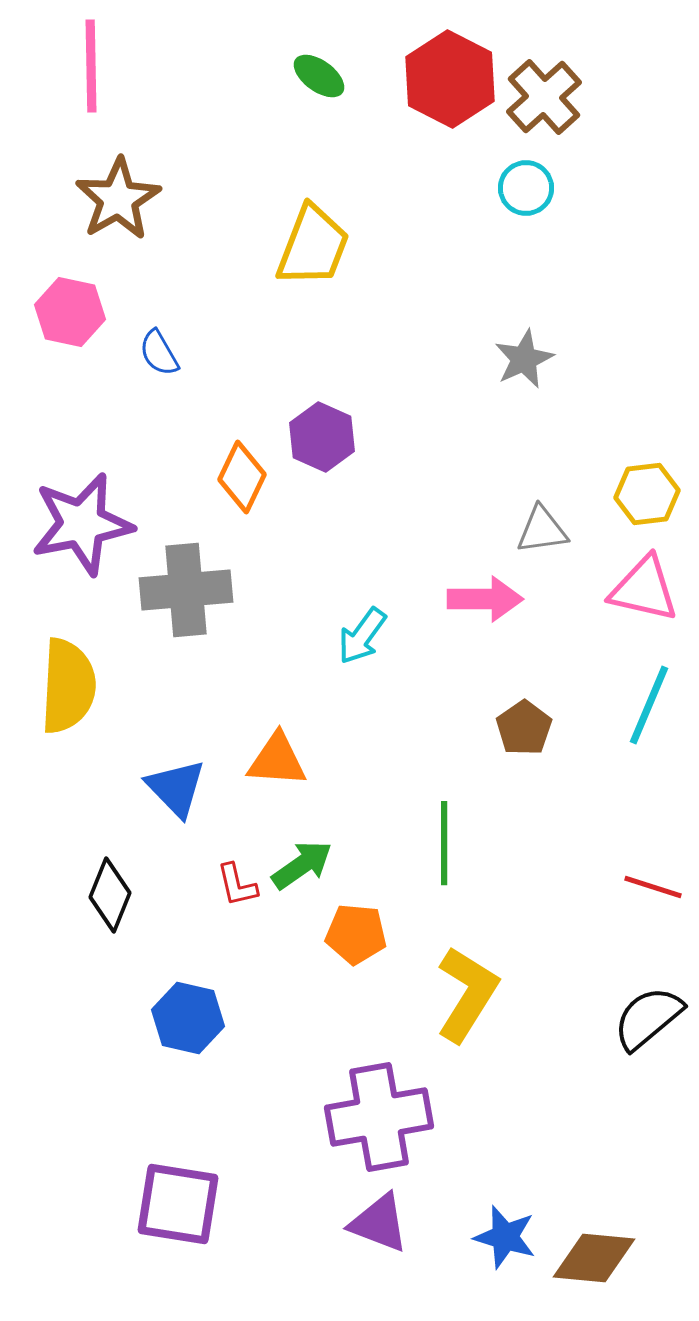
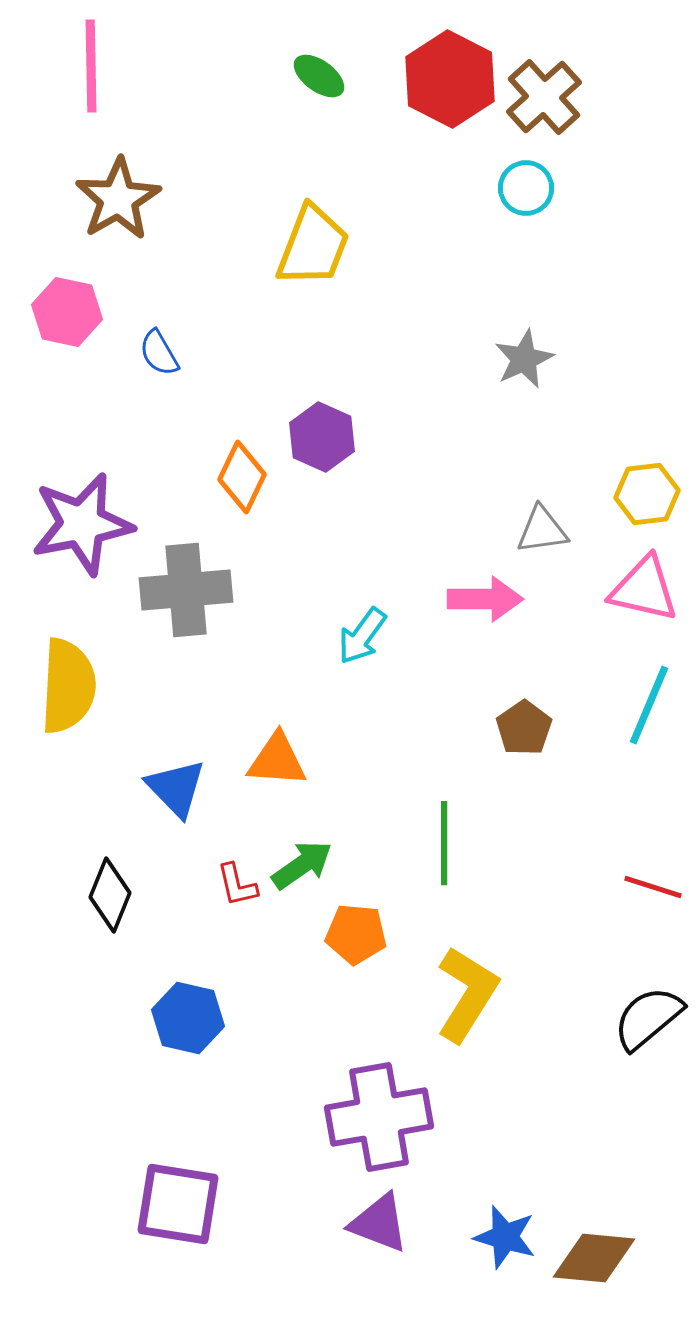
pink hexagon: moved 3 px left
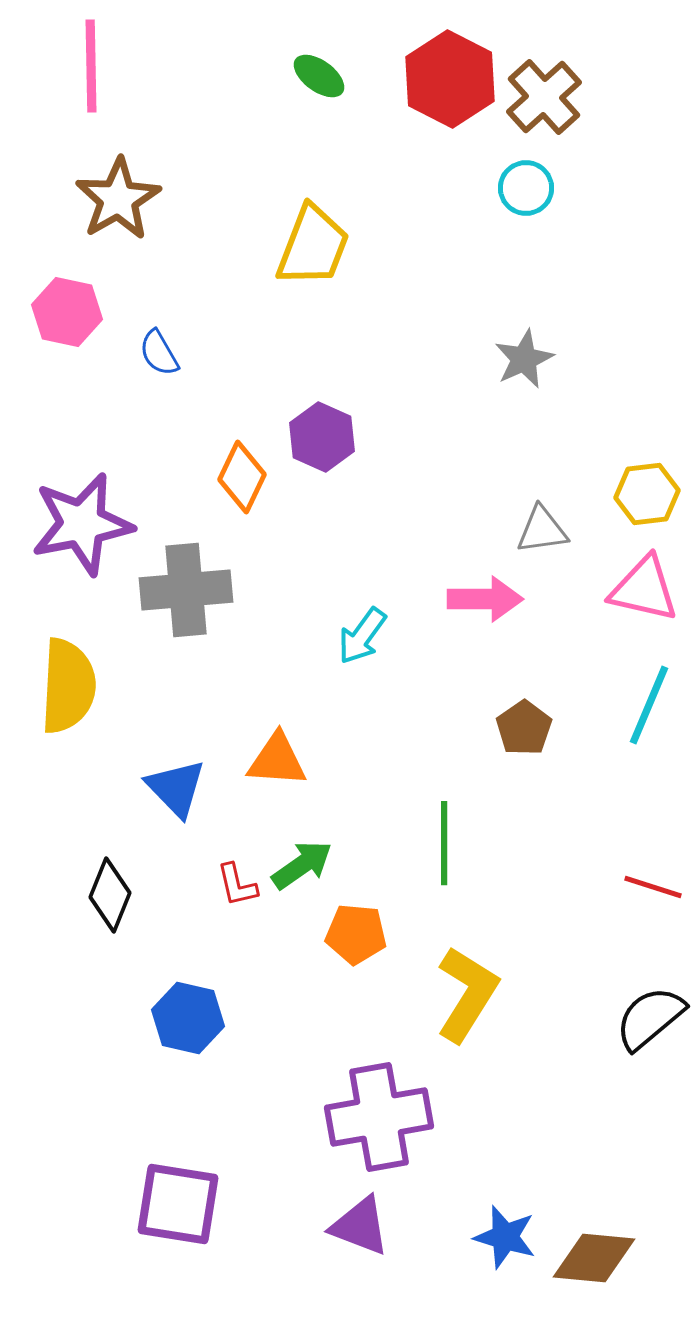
black semicircle: moved 2 px right
purple triangle: moved 19 px left, 3 px down
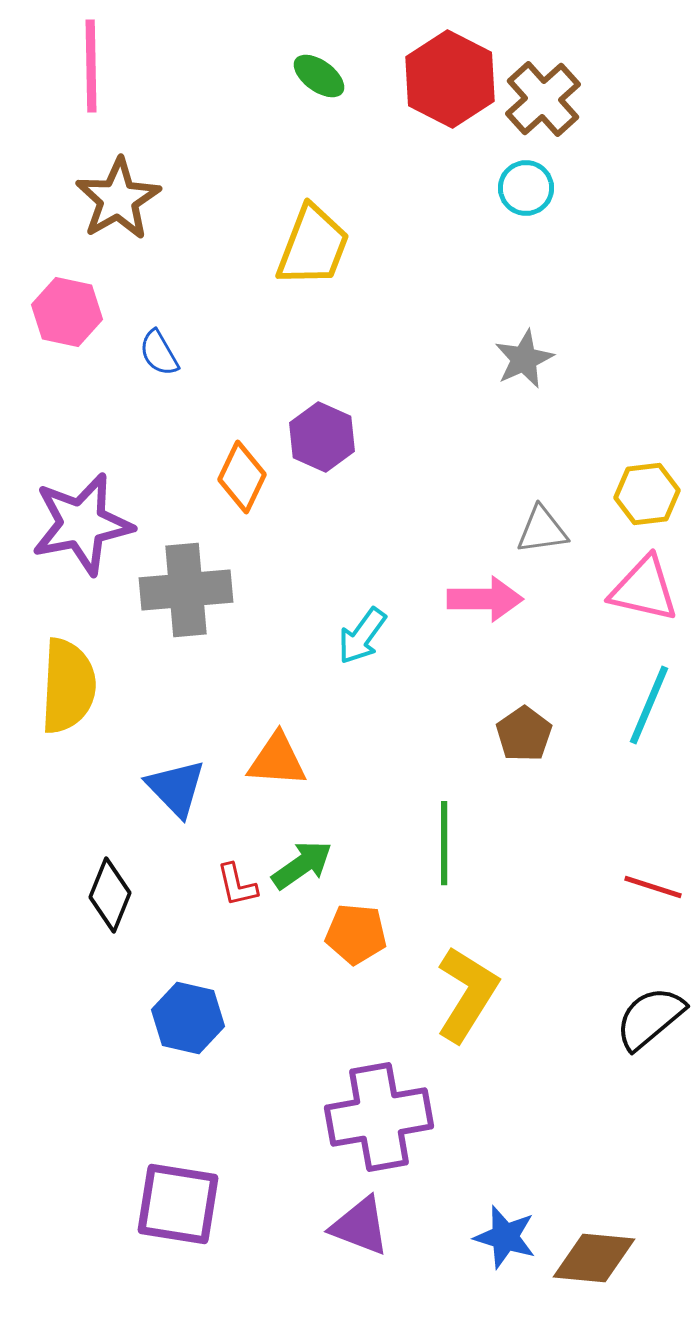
brown cross: moved 1 px left, 2 px down
brown pentagon: moved 6 px down
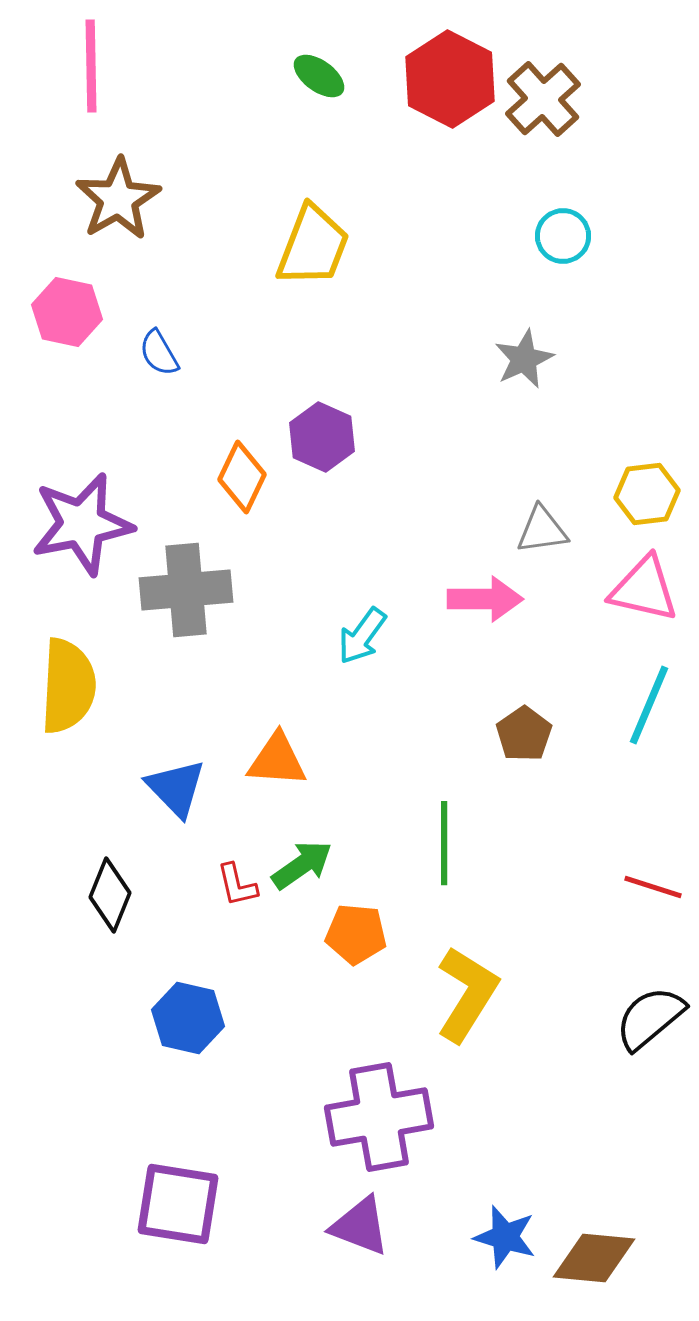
cyan circle: moved 37 px right, 48 px down
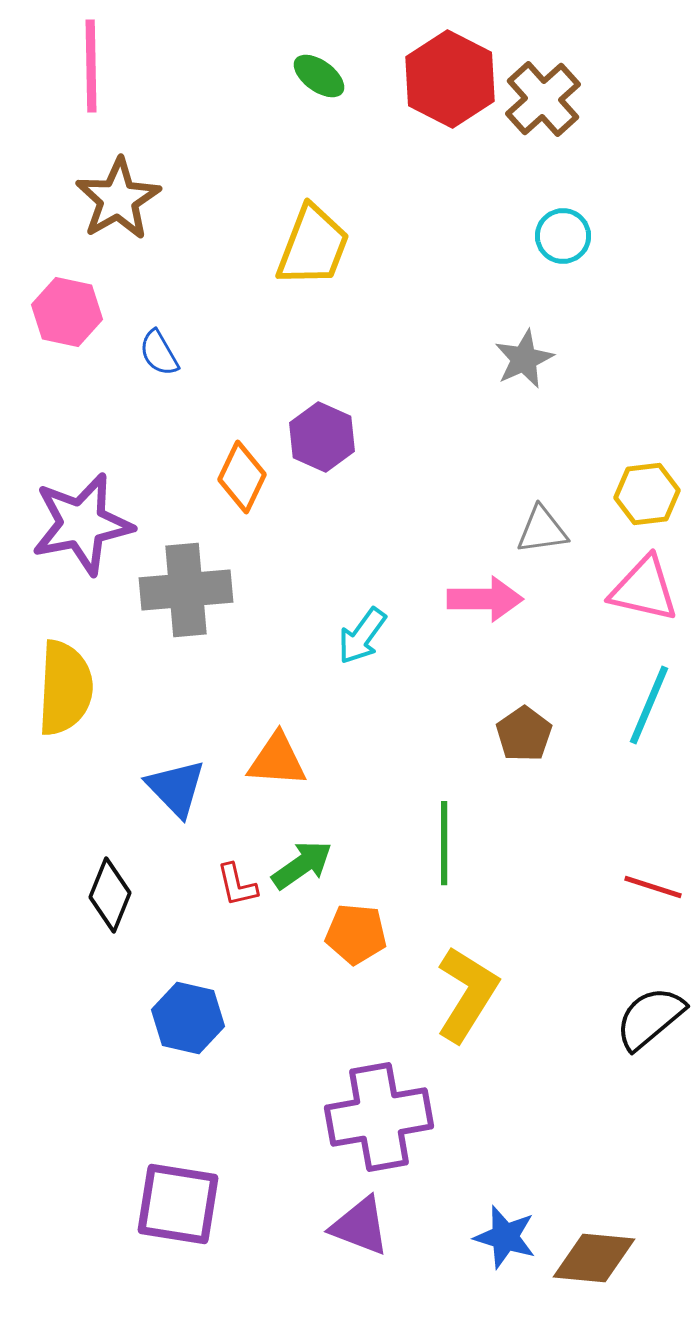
yellow semicircle: moved 3 px left, 2 px down
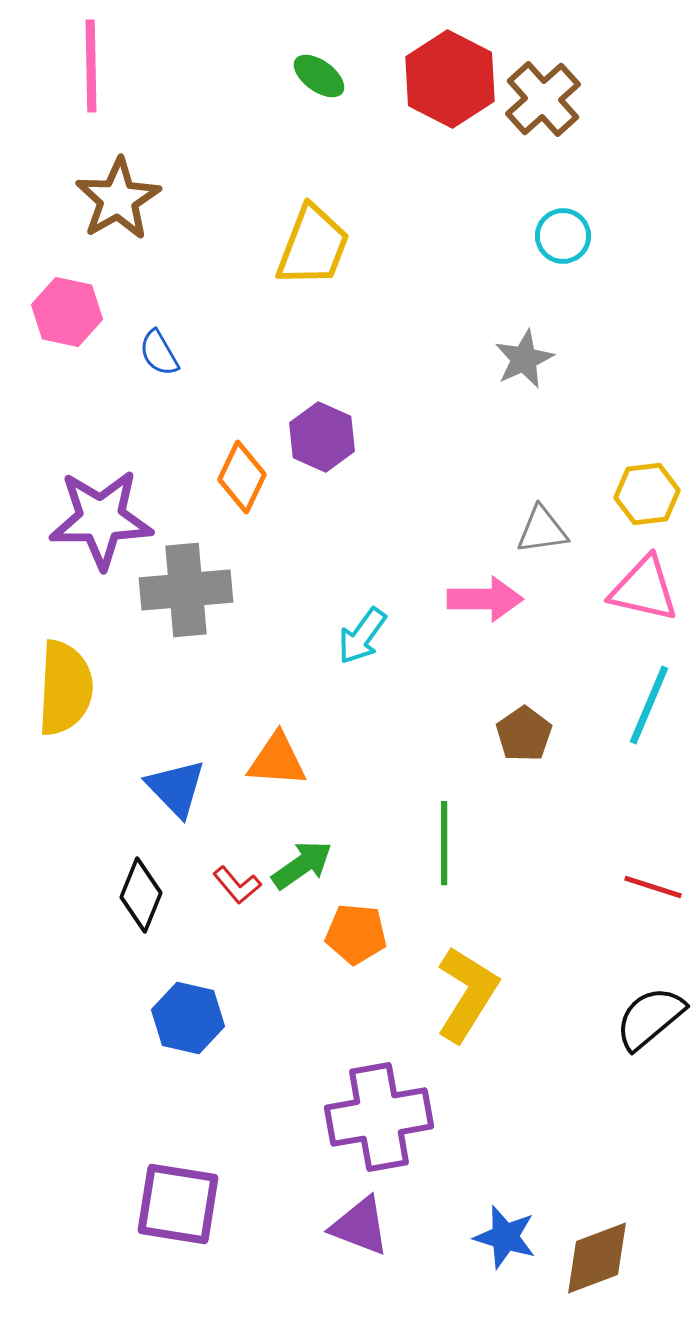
purple star: moved 19 px right, 5 px up; rotated 10 degrees clockwise
red L-shape: rotated 27 degrees counterclockwise
black diamond: moved 31 px right
brown diamond: moved 3 px right; rotated 26 degrees counterclockwise
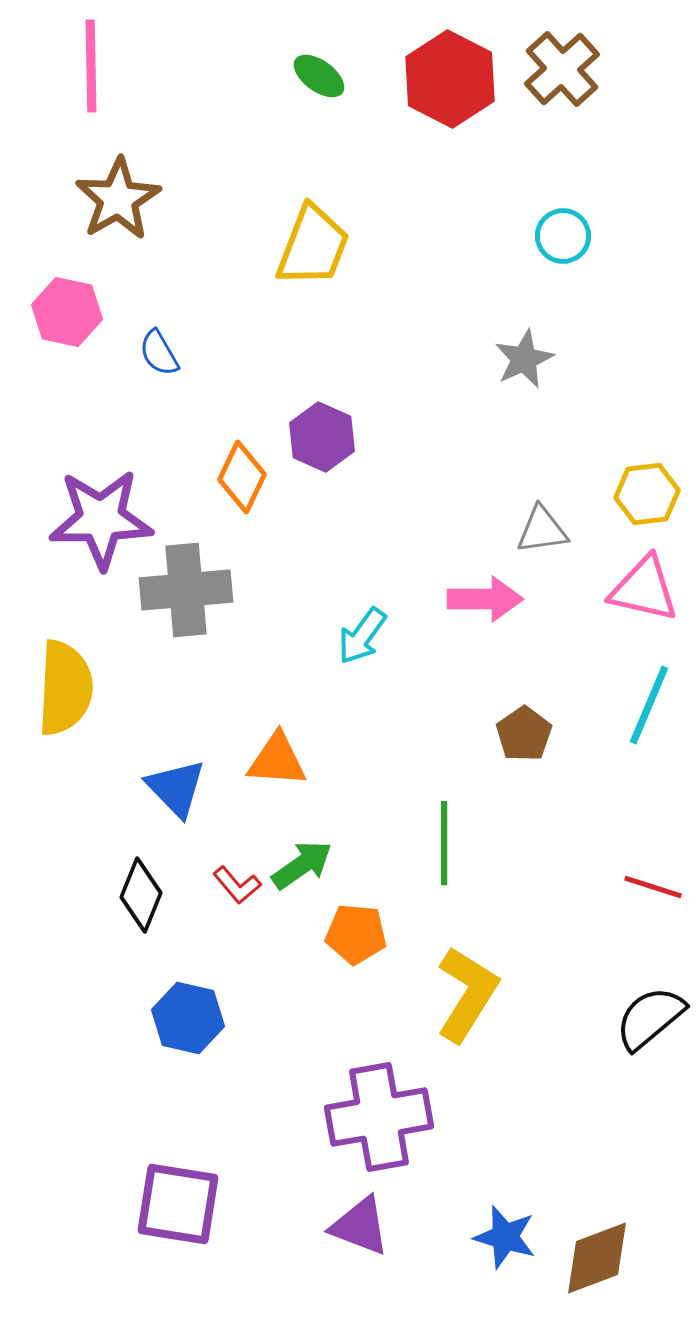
brown cross: moved 19 px right, 30 px up
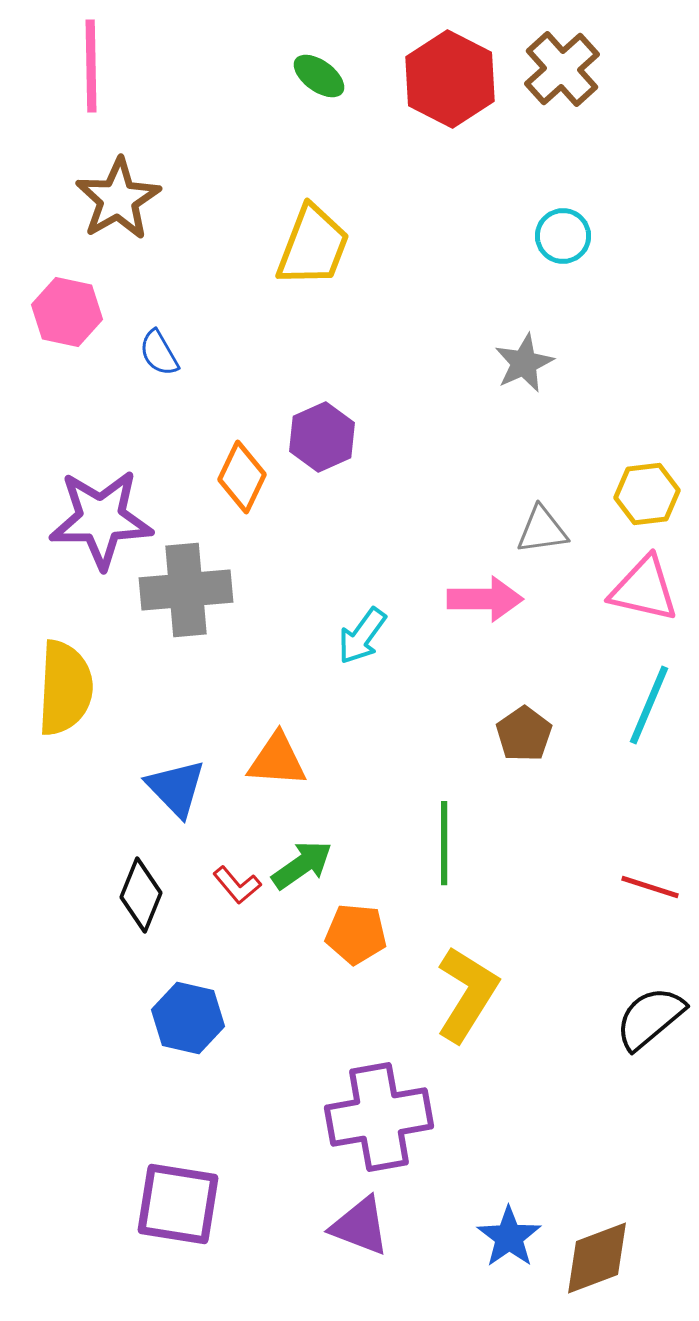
gray star: moved 4 px down
purple hexagon: rotated 12 degrees clockwise
red line: moved 3 px left
blue star: moved 4 px right; rotated 20 degrees clockwise
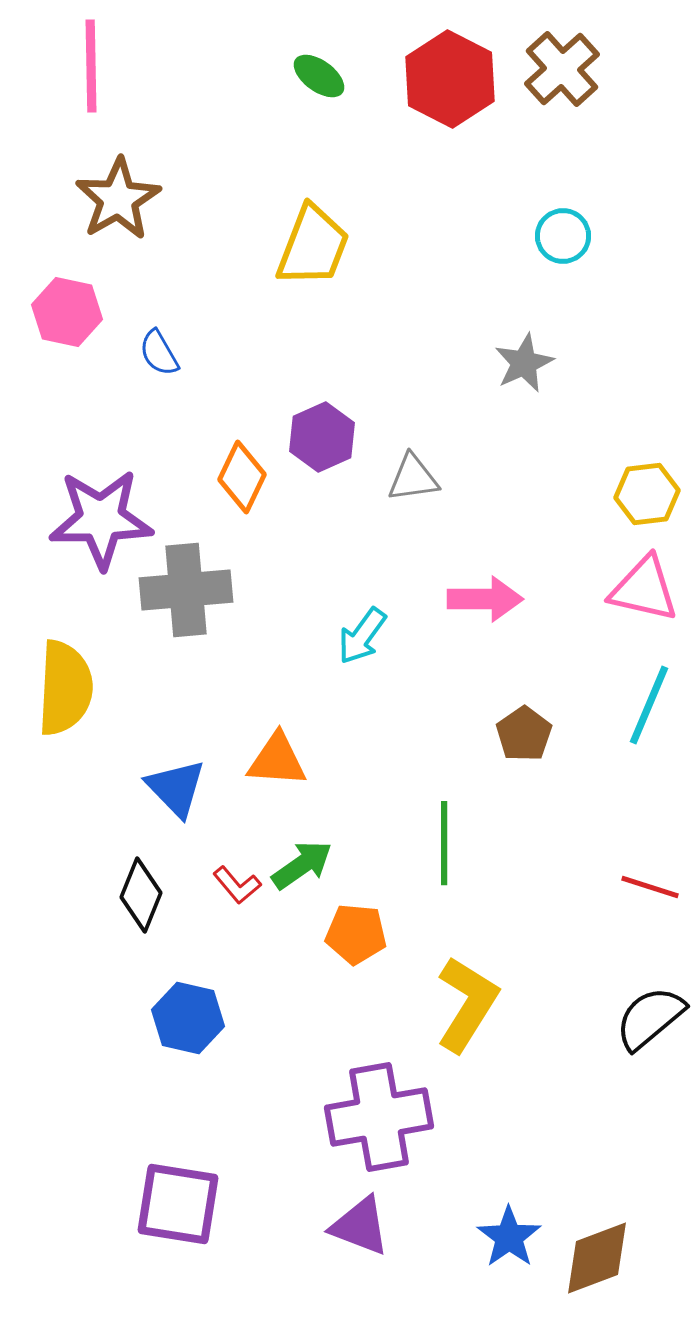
gray triangle: moved 129 px left, 52 px up
yellow L-shape: moved 10 px down
